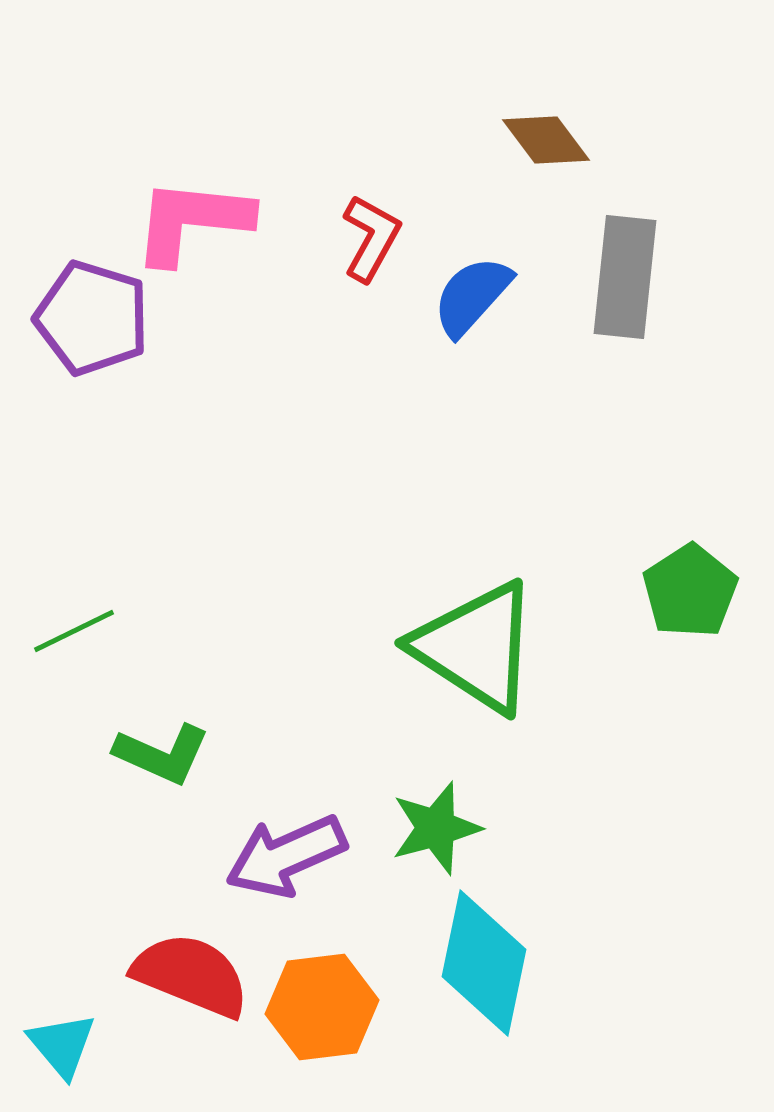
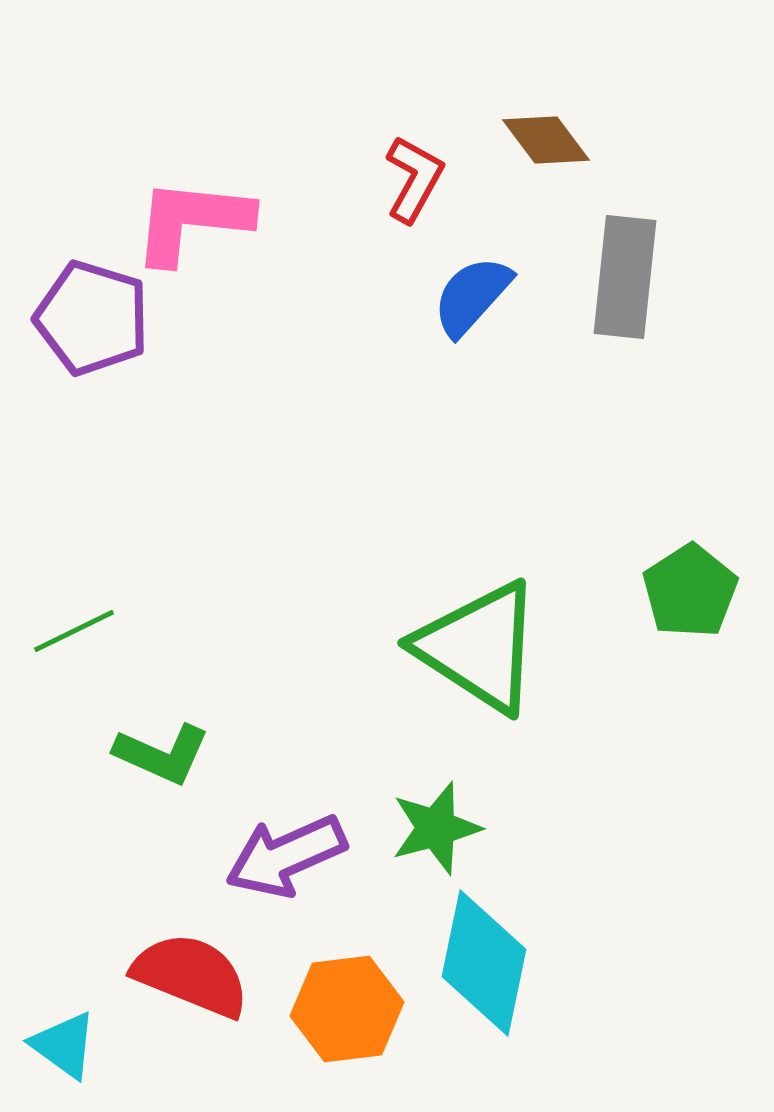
red L-shape: moved 43 px right, 59 px up
green triangle: moved 3 px right
orange hexagon: moved 25 px right, 2 px down
cyan triangle: moved 2 px right; rotated 14 degrees counterclockwise
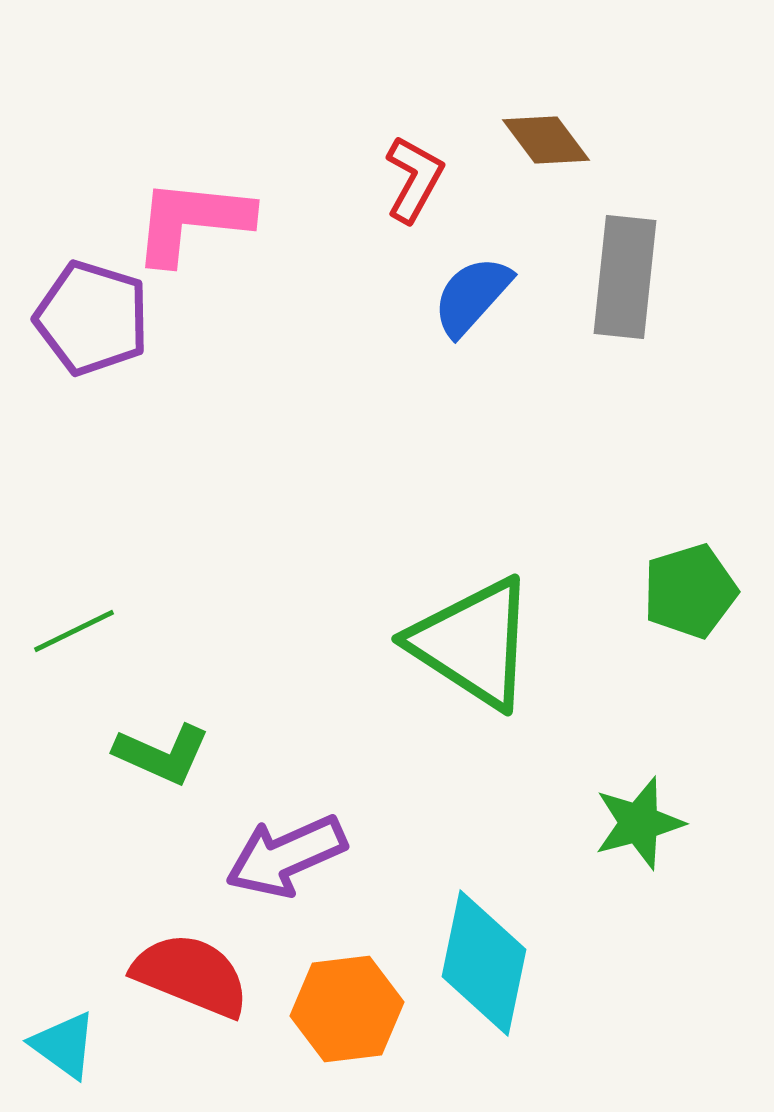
green pentagon: rotated 16 degrees clockwise
green triangle: moved 6 px left, 4 px up
green star: moved 203 px right, 5 px up
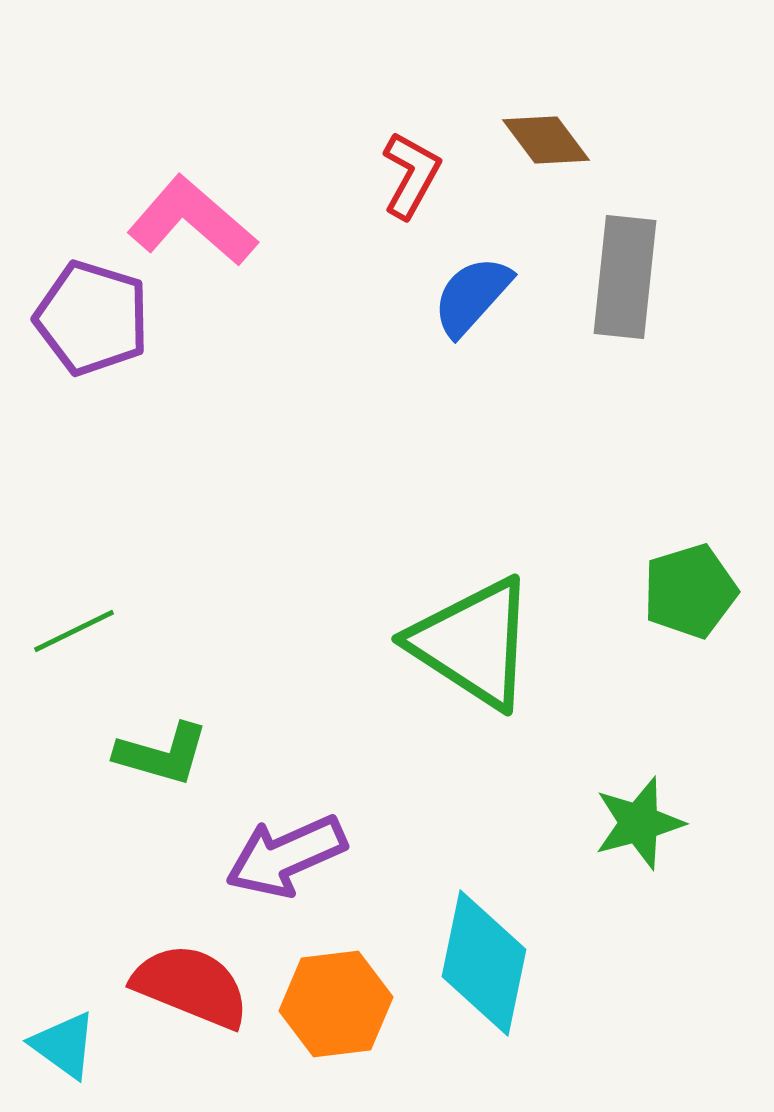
red L-shape: moved 3 px left, 4 px up
pink L-shape: rotated 35 degrees clockwise
green L-shape: rotated 8 degrees counterclockwise
red semicircle: moved 11 px down
orange hexagon: moved 11 px left, 5 px up
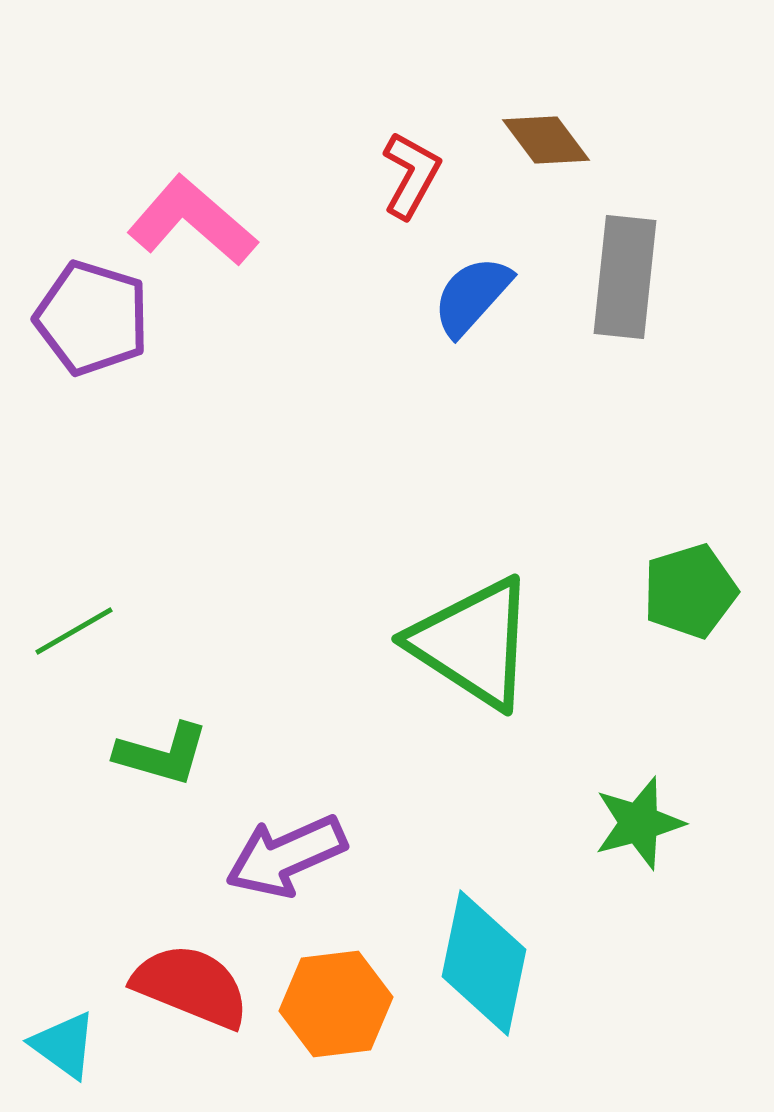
green line: rotated 4 degrees counterclockwise
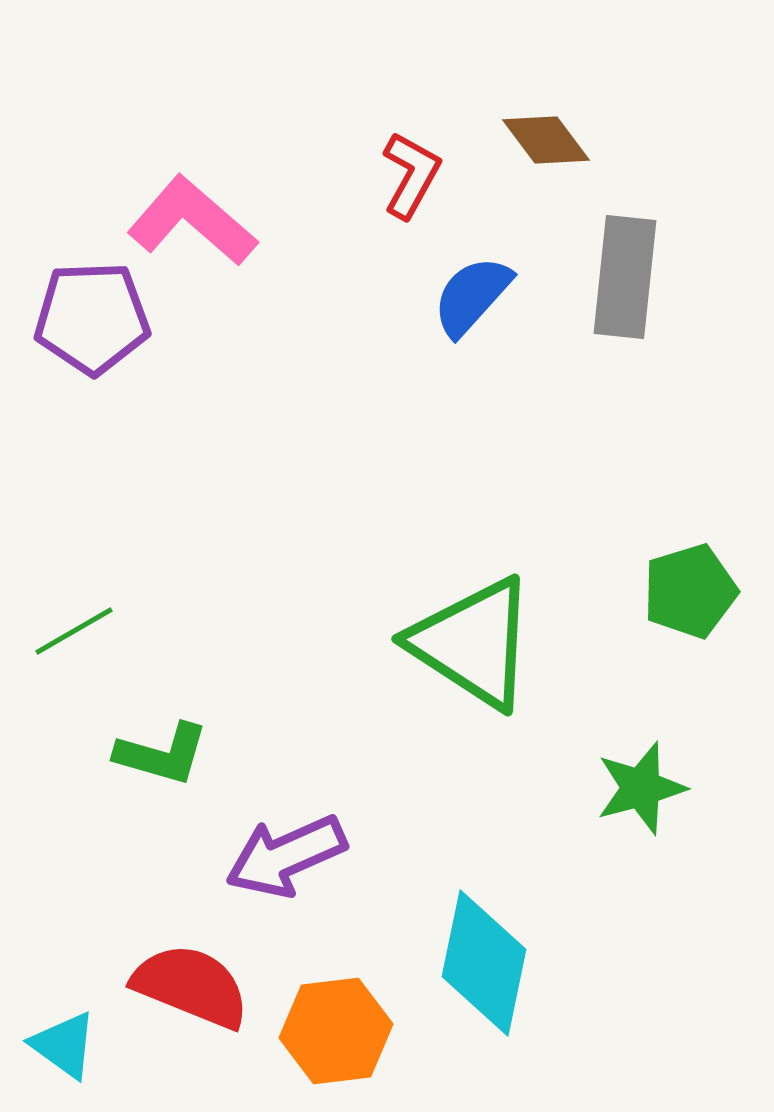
purple pentagon: rotated 19 degrees counterclockwise
green star: moved 2 px right, 35 px up
orange hexagon: moved 27 px down
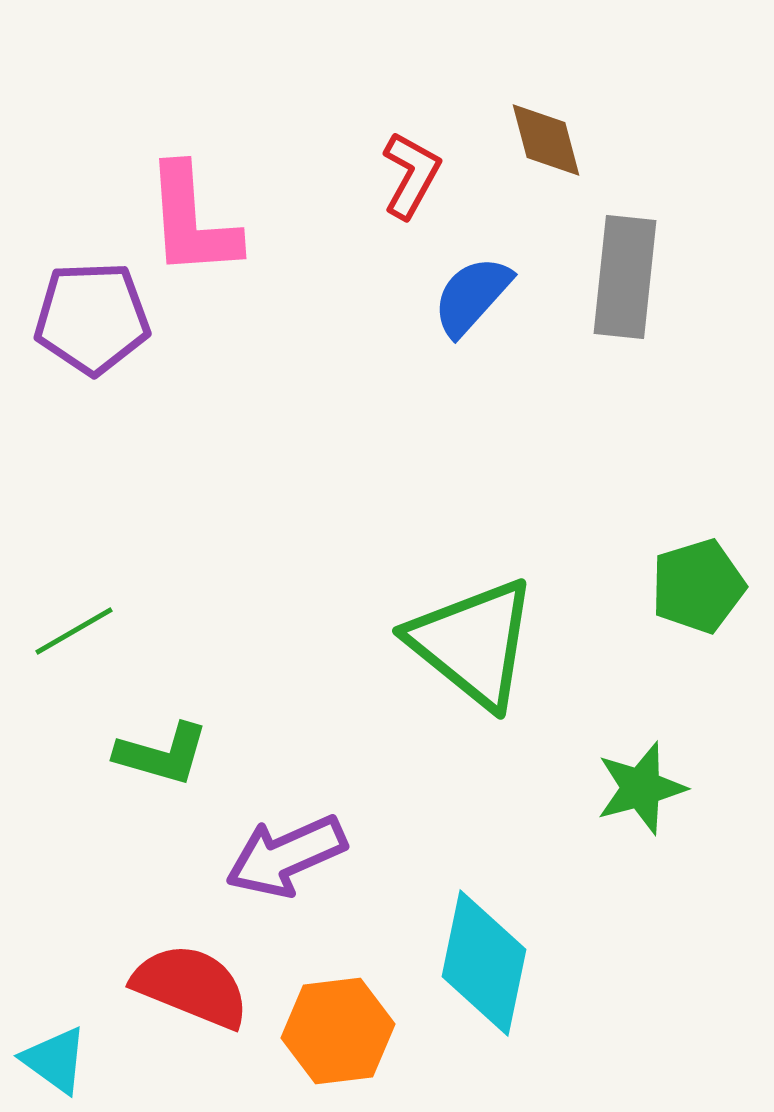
brown diamond: rotated 22 degrees clockwise
pink L-shape: rotated 135 degrees counterclockwise
green pentagon: moved 8 px right, 5 px up
green triangle: rotated 6 degrees clockwise
orange hexagon: moved 2 px right
cyan triangle: moved 9 px left, 15 px down
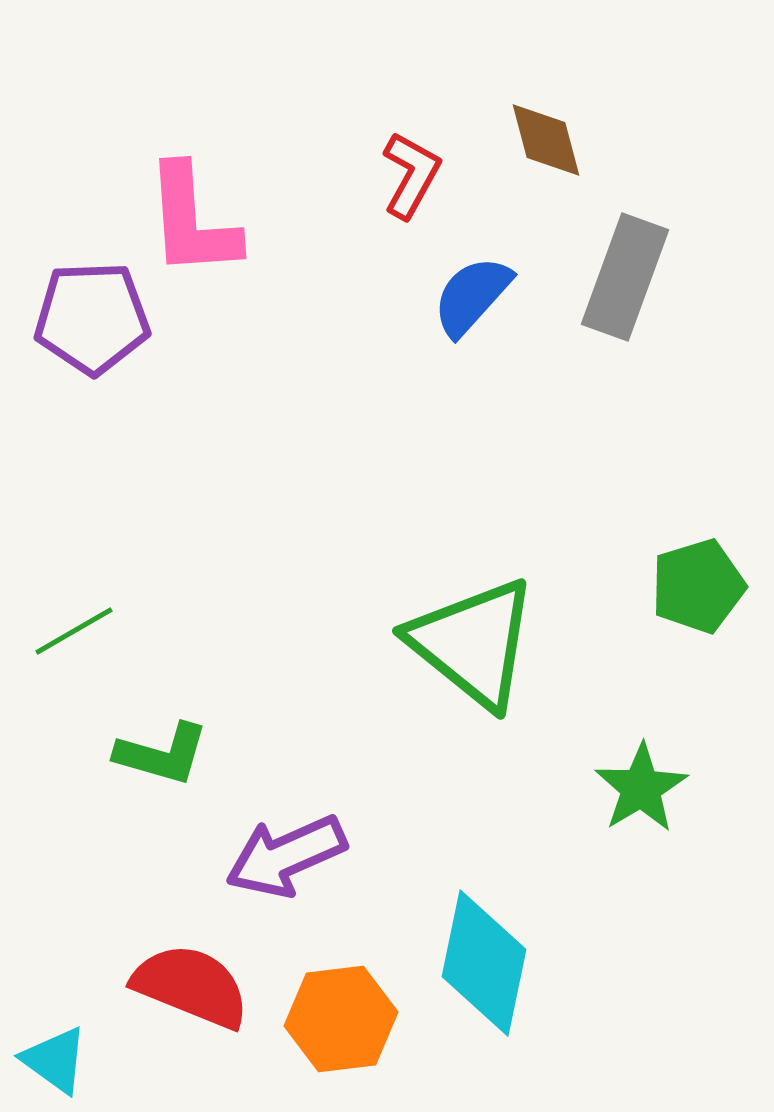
gray rectangle: rotated 14 degrees clockwise
green star: rotated 16 degrees counterclockwise
orange hexagon: moved 3 px right, 12 px up
